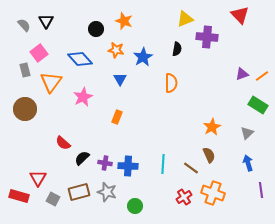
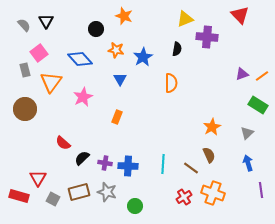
orange star at (124, 21): moved 5 px up
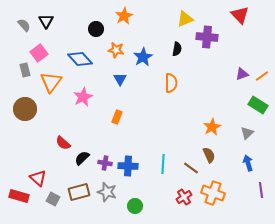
orange star at (124, 16): rotated 24 degrees clockwise
red triangle at (38, 178): rotated 18 degrees counterclockwise
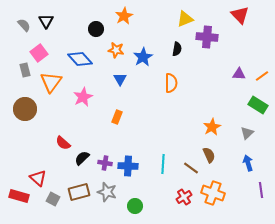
purple triangle at (242, 74): moved 3 px left; rotated 24 degrees clockwise
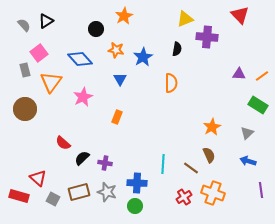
black triangle at (46, 21): rotated 28 degrees clockwise
blue arrow at (248, 163): moved 2 px up; rotated 56 degrees counterclockwise
blue cross at (128, 166): moved 9 px right, 17 px down
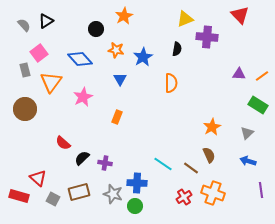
cyan line at (163, 164): rotated 60 degrees counterclockwise
gray star at (107, 192): moved 6 px right, 2 px down
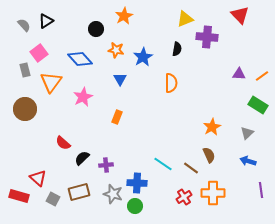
purple cross at (105, 163): moved 1 px right, 2 px down; rotated 16 degrees counterclockwise
orange cross at (213, 193): rotated 20 degrees counterclockwise
